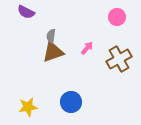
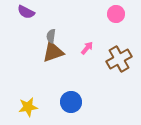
pink circle: moved 1 px left, 3 px up
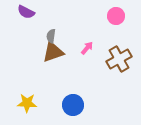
pink circle: moved 2 px down
blue circle: moved 2 px right, 3 px down
yellow star: moved 1 px left, 4 px up; rotated 12 degrees clockwise
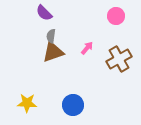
purple semicircle: moved 18 px right, 1 px down; rotated 18 degrees clockwise
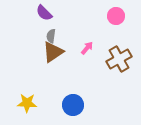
brown triangle: rotated 15 degrees counterclockwise
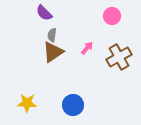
pink circle: moved 4 px left
gray semicircle: moved 1 px right, 1 px up
brown cross: moved 2 px up
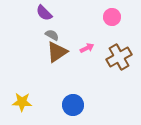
pink circle: moved 1 px down
gray semicircle: rotated 112 degrees clockwise
pink arrow: rotated 24 degrees clockwise
brown triangle: moved 4 px right
yellow star: moved 5 px left, 1 px up
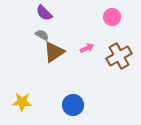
gray semicircle: moved 10 px left
brown triangle: moved 3 px left
brown cross: moved 1 px up
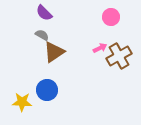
pink circle: moved 1 px left
pink arrow: moved 13 px right
blue circle: moved 26 px left, 15 px up
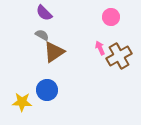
pink arrow: rotated 88 degrees counterclockwise
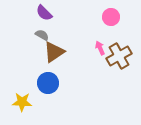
blue circle: moved 1 px right, 7 px up
